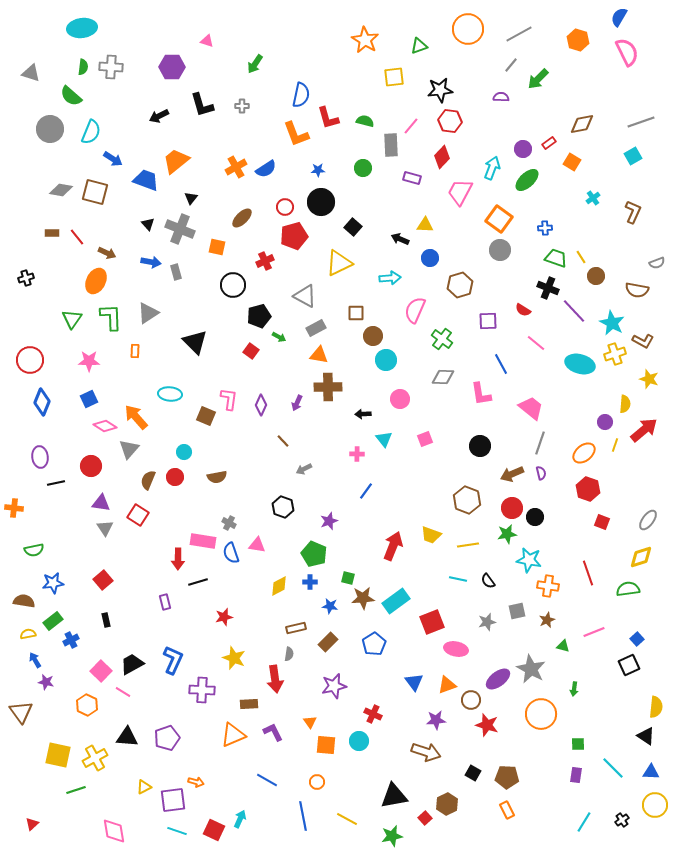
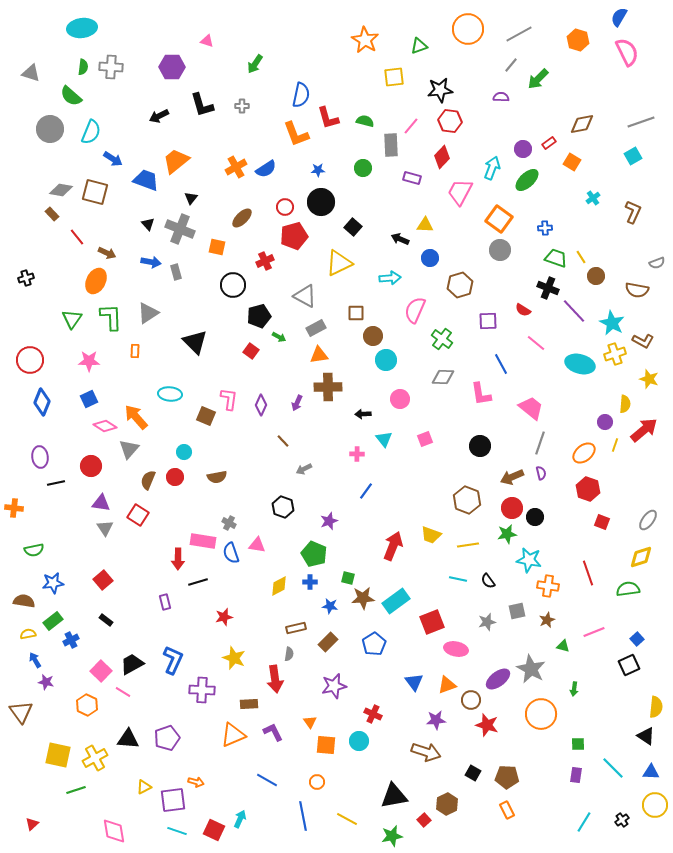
brown rectangle at (52, 233): moved 19 px up; rotated 48 degrees clockwise
orange triangle at (319, 355): rotated 18 degrees counterclockwise
brown arrow at (512, 474): moved 3 px down
black rectangle at (106, 620): rotated 40 degrees counterclockwise
black triangle at (127, 737): moved 1 px right, 2 px down
red square at (425, 818): moved 1 px left, 2 px down
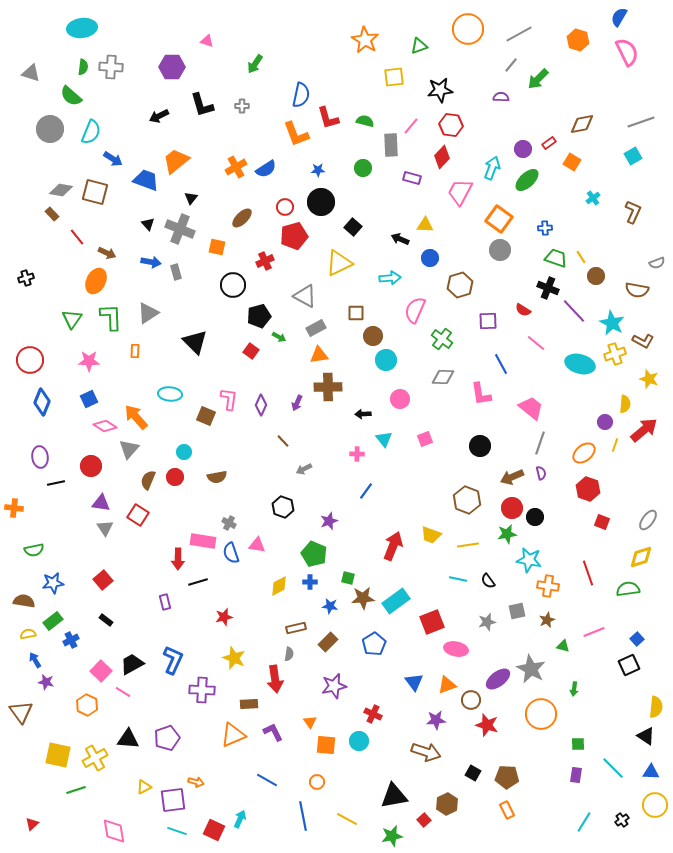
red hexagon at (450, 121): moved 1 px right, 4 px down
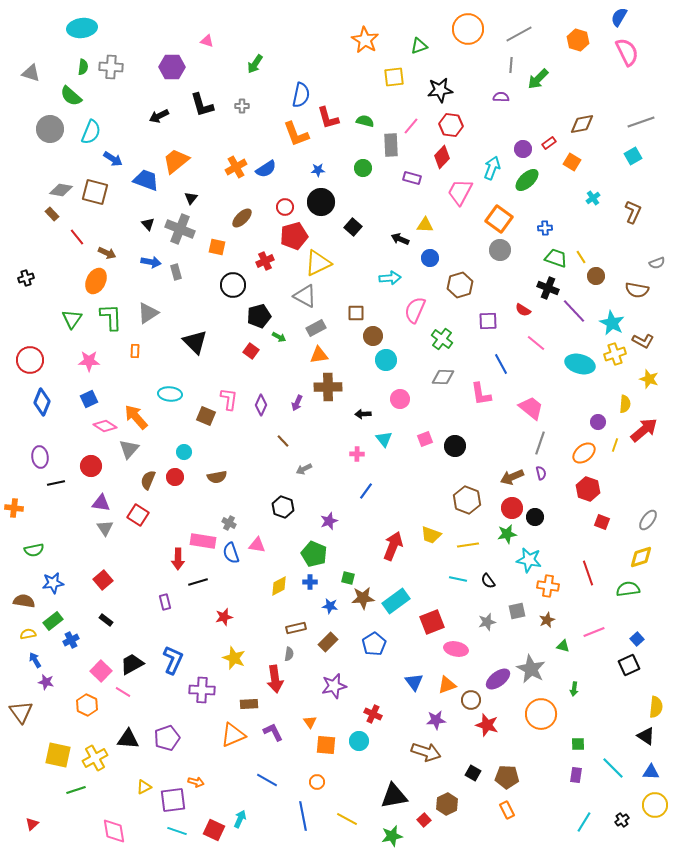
gray line at (511, 65): rotated 35 degrees counterclockwise
yellow triangle at (339, 263): moved 21 px left
purple circle at (605, 422): moved 7 px left
black circle at (480, 446): moved 25 px left
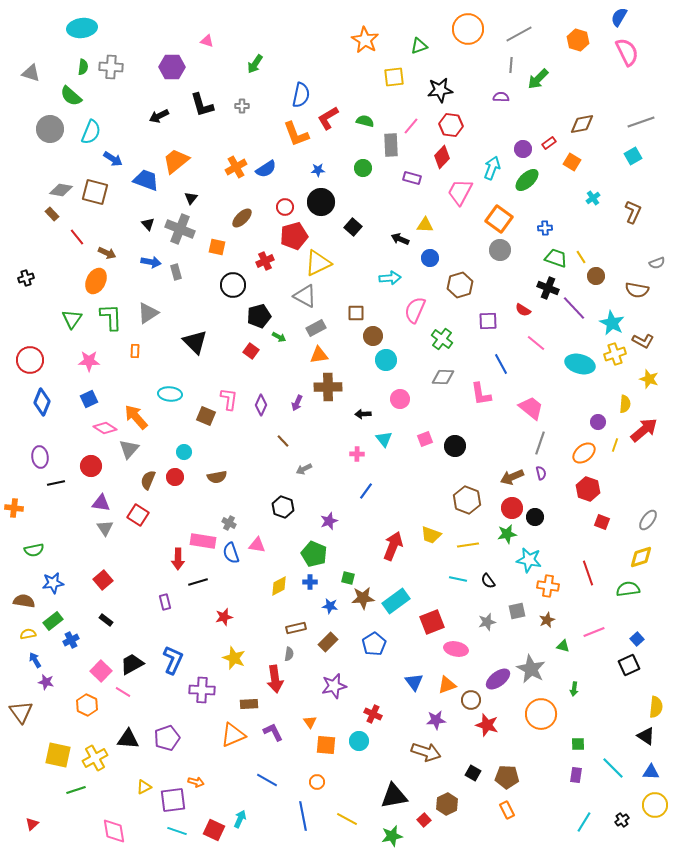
red L-shape at (328, 118): rotated 75 degrees clockwise
purple line at (574, 311): moved 3 px up
pink diamond at (105, 426): moved 2 px down
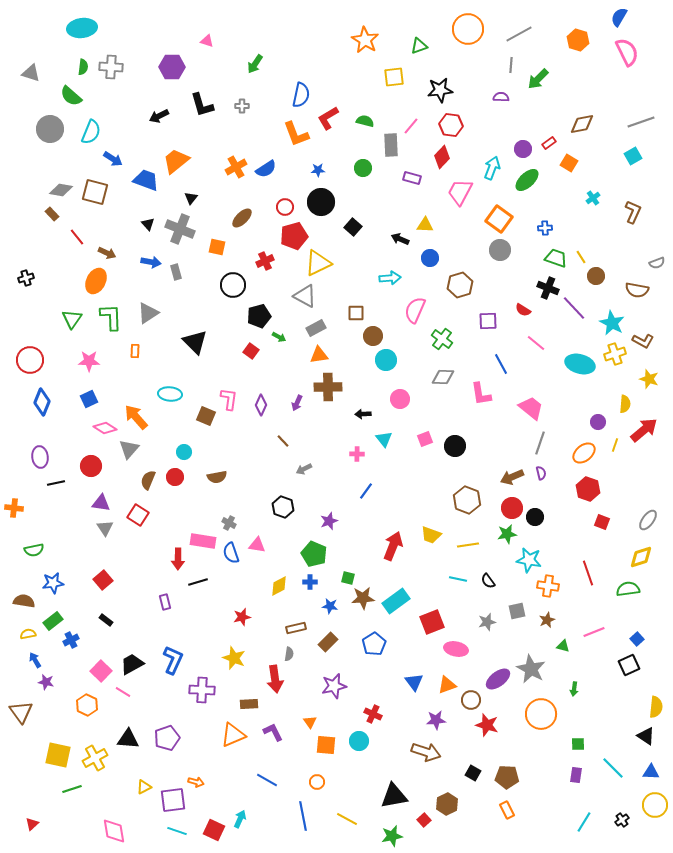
orange square at (572, 162): moved 3 px left, 1 px down
red star at (224, 617): moved 18 px right
green line at (76, 790): moved 4 px left, 1 px up
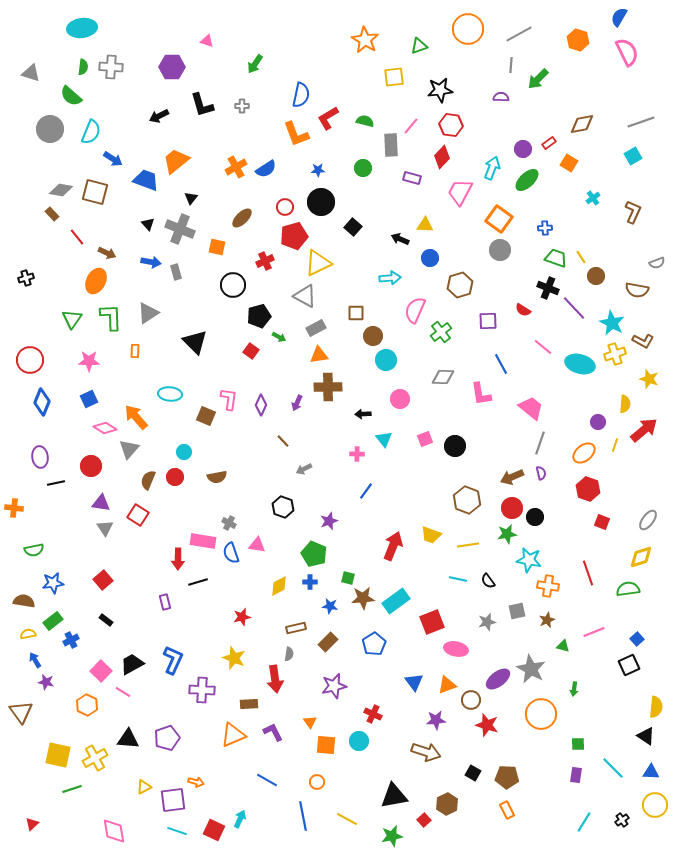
green cross at (442, 339): moved 1 px left, 7 px up; rotated 15 degrees clockwise
pink line at (536, 343): moved 7 px right, 4 px down
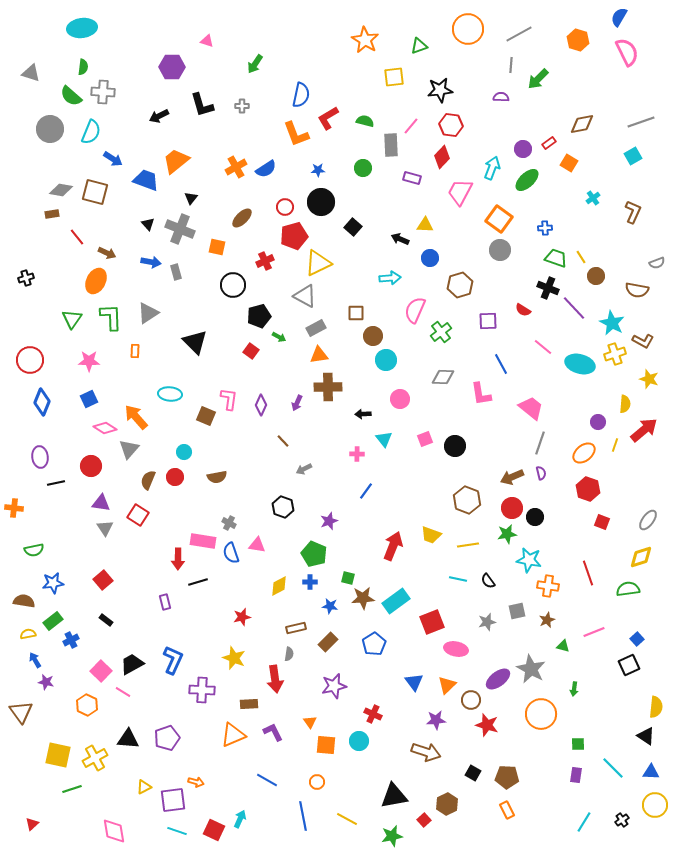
gray cross at (111, 67): moved 8 px left, 25 px down
brown rectangle at (52, 214): rotated 56 degrees counterclockwise
orange triangle at (447, 685): rotated 24 degrees counterclockwise
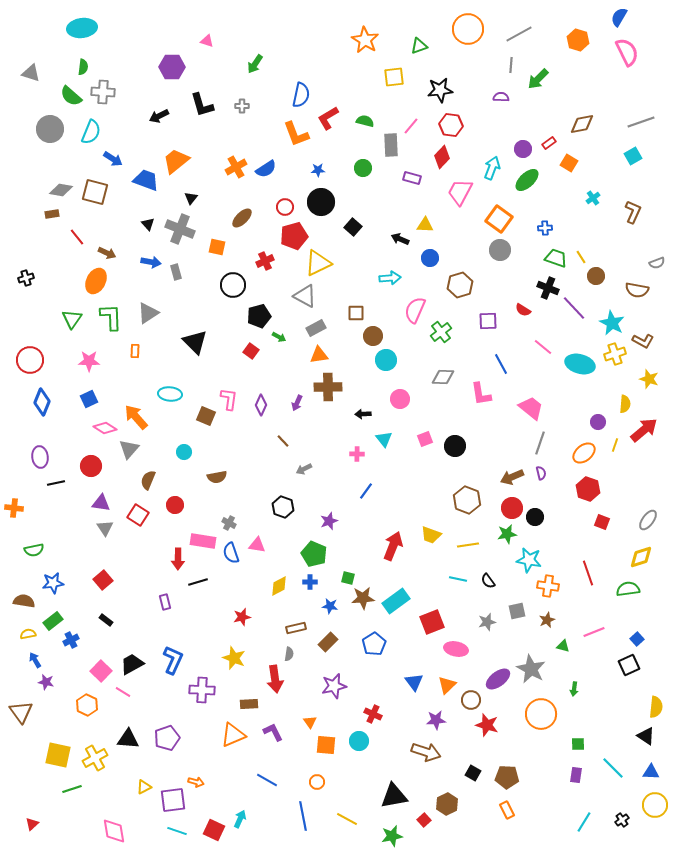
red circle at (175, 477): moved 28 px down
